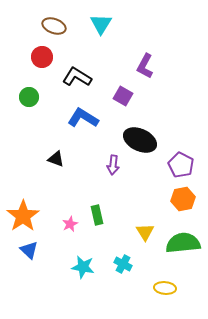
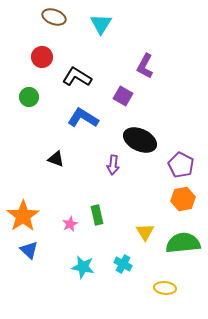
brown ellipse: moved 9 px up
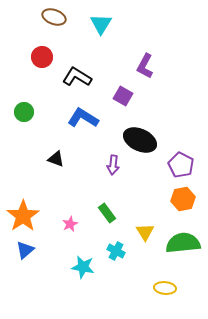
green circle: moved 5 px left, 15 px down
green rectangle: moved 10 px right, 2 px up; rotated 24 degrees counterclockwise
blue triangle: moved 4 px left; rotated 36 degrees clockwise
cyan cross: moved 7 px left, 13 px up
